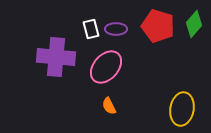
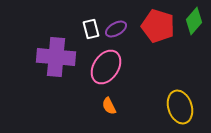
green diamond: moved 3 px up
purple ellipse: rotated 30 degrees counterclockwise
pink ellipse: rotated 8 degrees counterclockwise
yellow ellipse: moved 2 px left, 2 px up; rotated 28 degrees counterclockwise
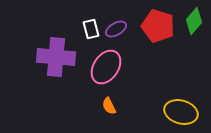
yellow ellipse: moved 1 px right, 5 px down; rotated 56 degrees counterclockwise
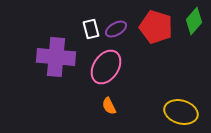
red pentagon: moved 2 px left, 1 px down
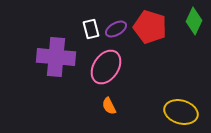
green diamond: rotated 16 degrees counterclockwise
red pentagon: moved 6 px left
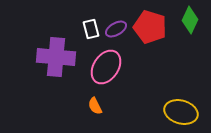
green diamond: moved 4 px left, 1 px up
orange semicircle: moved 14 px left
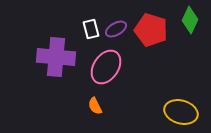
red pentagon: moved 1 px right, 3 px down
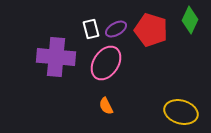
pink ellipse: moved 4 px up
orange semicircle: moved 11 px right
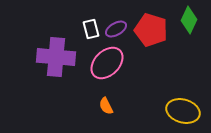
green diamond: moved 1 px left
pink ellipse: moved 1 px right; rotated 12 degrees clockwise
yellow ellipse: moved 2 px right, 1 px up
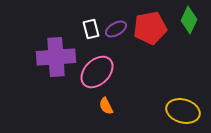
red pentagon: moved 1 px left, 2 px up; rotated 28 degrees counterclockwise
purple cross: rotated 9 degrees counterclockwise
pink ellipse: moved 10 px left, 9 px down
